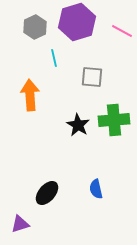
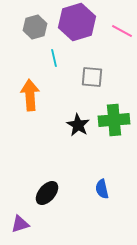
gray hexagon: rotated 10 degrees clockwise
blue semicircle: moved 6 px right
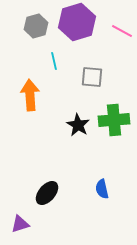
gray hexagon: moved 1 px right, 1 px up
cyan line: moved 3 px down
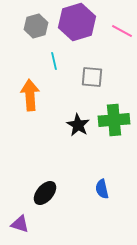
black ellipse: moved 2 px left
purple triangle: rotated 36 degrees clockwise
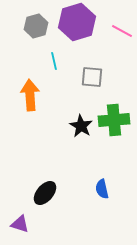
black star: moved 3 px right, 1 px down
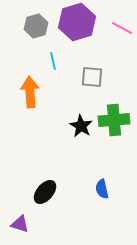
pink line: moved 3 px up
cyan line: moved 1 px left
orange arrow: moved 3 px up
black ellipse: moved 1 px up
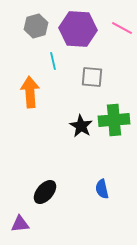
purple hexagon: moved 1 px right, 7 px down; rotated 21 degrees clockwise
purple triangle: rotated 24 degrees counterclockwise
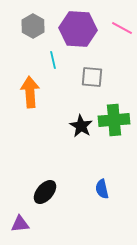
gray hexagon: moved 3 px left; rotated 15 degrees counterclockwise
cyan line: moved 1 px up
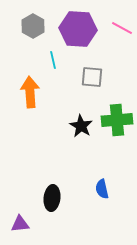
green cross: moved 3 px right
black ellipse: moved 7 px right, 6 px down; rotated 35 degrees counterclockwise
